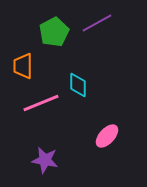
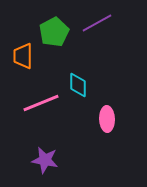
orange trapezoid: moved 10 px up
pink ellipse: moved 17 px up; rotated 45 degrees counterclockwise
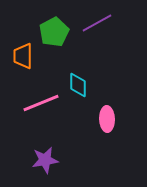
purple star: rotated 20 degrees counterclockwise
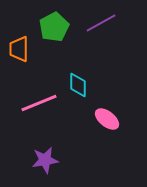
purple line: moved 4 px right
green pentagon: moved 5 px up
orange trapezoid: moved 4 px left, 7 px up
pink line: moved 2 px left
pink ellipse: rotated 50 degrees counterclockwise
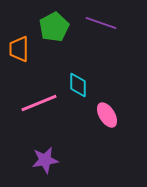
purple line: rotated 48 degrees clockwise
pink ellipse: moved 4 px up; rotated 20 degrees clockwise
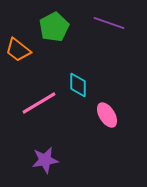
purple line: moved 8 px right
orange trapezoid: moved 1 px left, 1 px down; rotated 52 degrees counterclockwise
pink line: rotated 9 degrees counterclockwise
